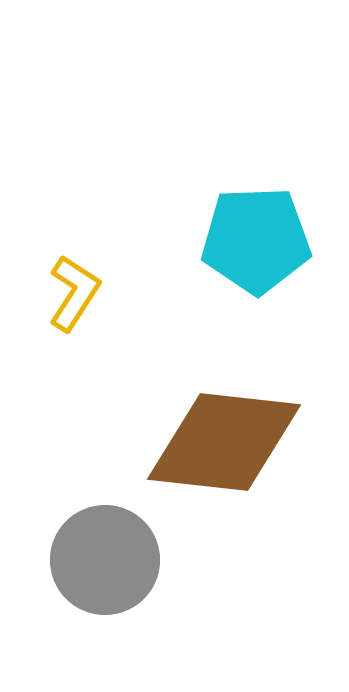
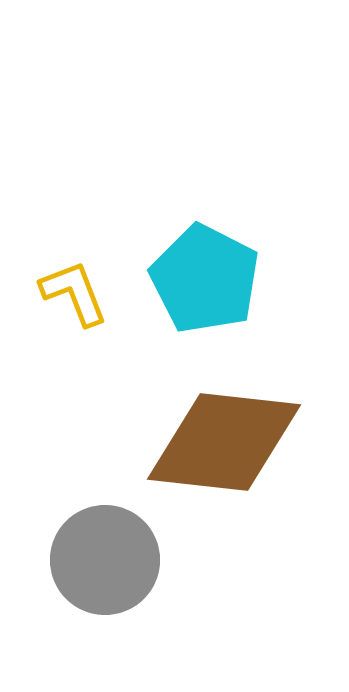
cyan pentagon: moved 51 px left, 39 px down; rotated 29 degrees clockwise
yellow L-shape: rotated 54 degrees counterclockwise
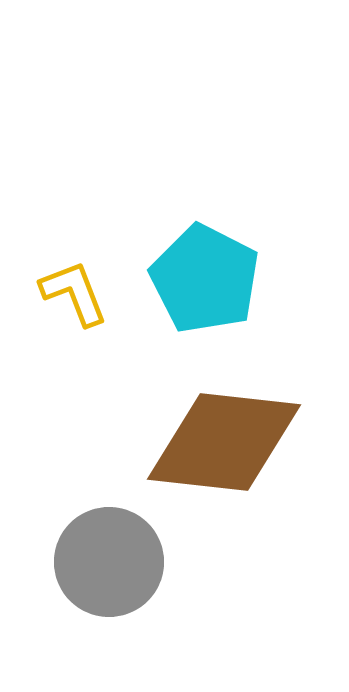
gray circle: moved 4 px right, 2 px down
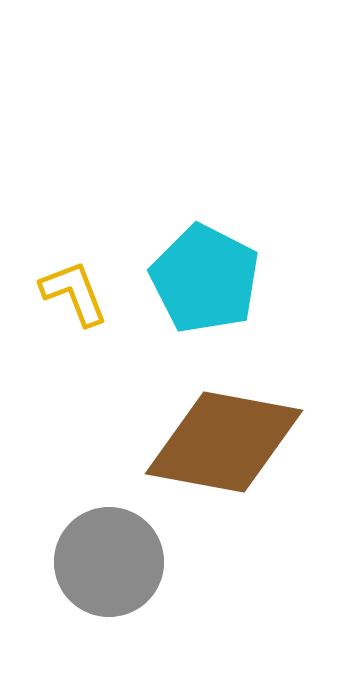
brown diamond: rotated 4 degrees clockwise
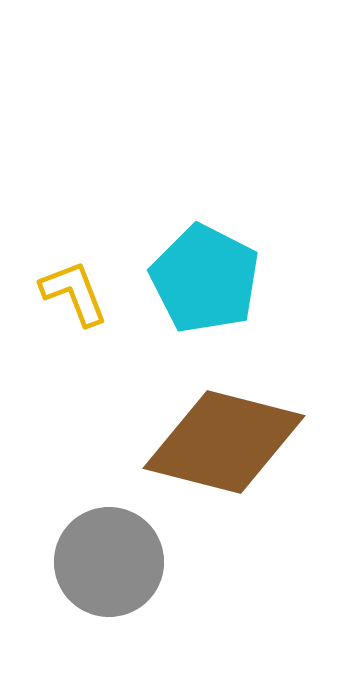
brown diamond: rotated 4 degrees clockwise
